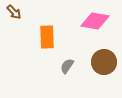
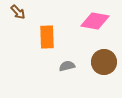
brown arrow: moved 4 px right
gray semicircle: rotated 42 degrees clockwise
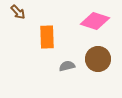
pink diamond: rotated 8 degrees clockwise
brown circle: moved 6 px left, 3 px up
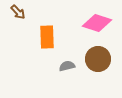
pink diamond: moved 2 px right, 2 px down
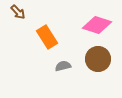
pink diamond: moved 2 px down
orange rectangle: rotated 30 degrees counterclockwise
gray semicircle: moved 4 px left
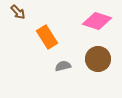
pink diamond: moved 4 px up
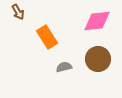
brown arrow: rotated 14 degrees clockwise
pink diamond: rotated 24 degrees counterclockwise
gray semicircle: moved 1 px right, 1 px down
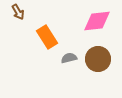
gray semicircle: moved 5 px right, 9 px up
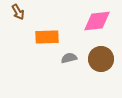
orange rectangle: rotated 60 degrees counterclockwise
brown circle: moved 3 px right
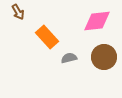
orange rectangle: rotated 50 degrees clockwise
brown circle: moved 3 px right, 2 px up
